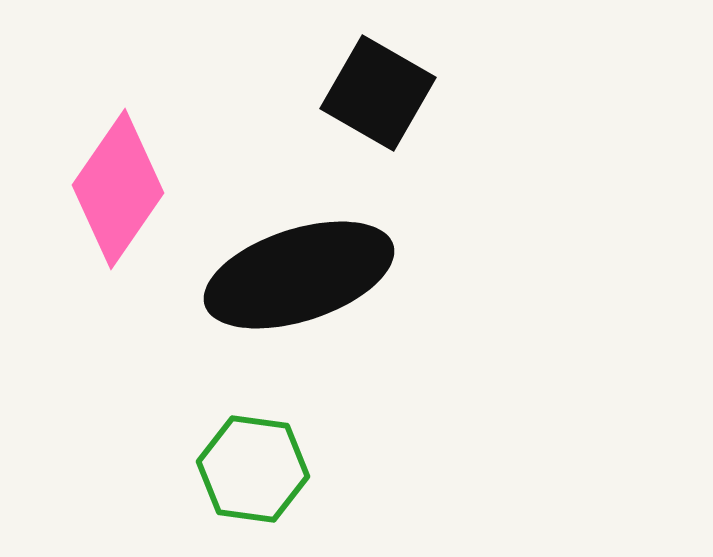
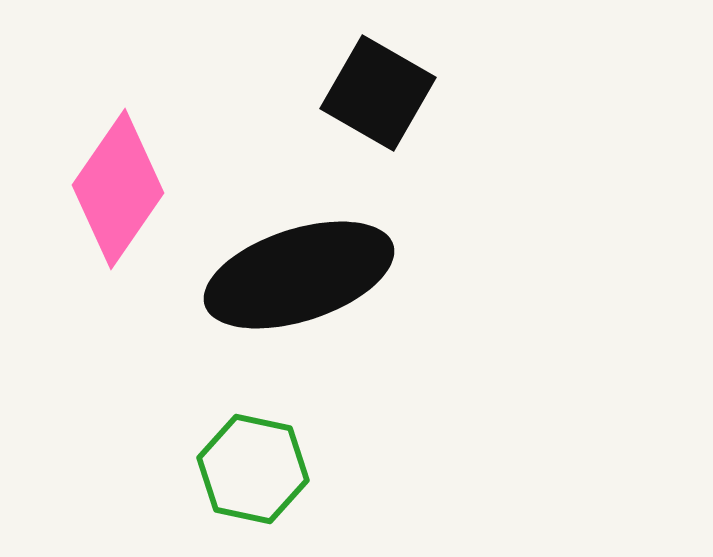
green hexagon: rotated 4 degrees clockwise
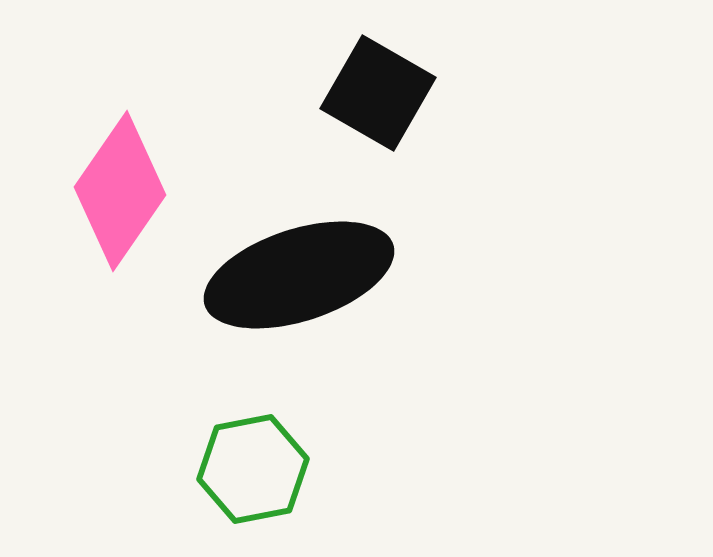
pink diamond: moved 2 px right, 2 px down
green hexagon: rotated 23 degrees counterclockwise
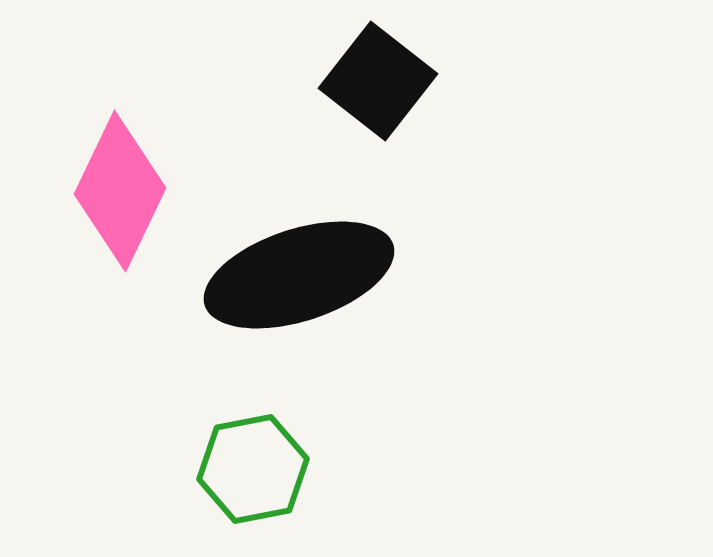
black square: moved 12 px up; rotated 8 degrees clockwise
pink diamond: rotated 9 degrees counterclockwise
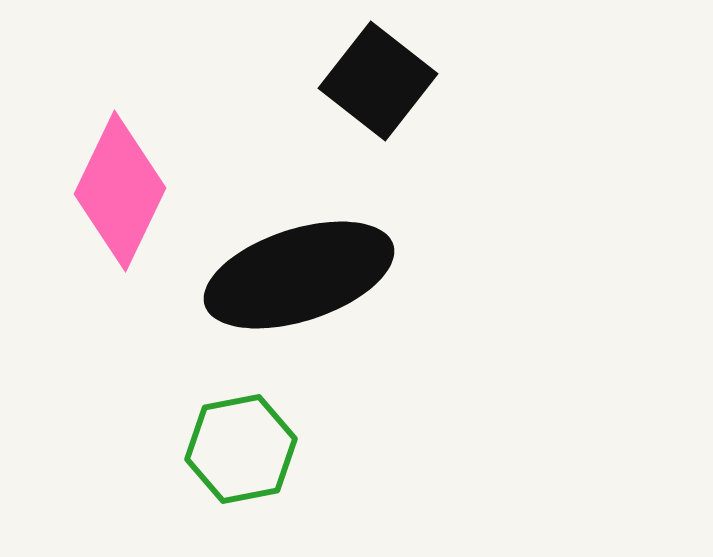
green hexagon: moved 12 px left, 20 px up
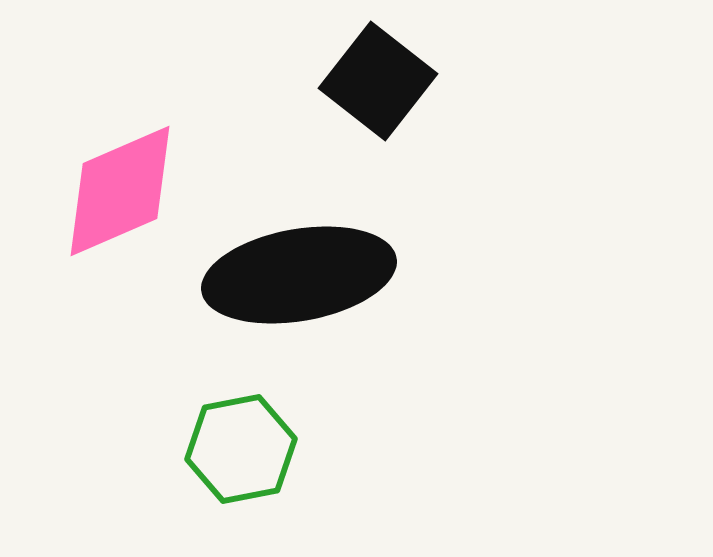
pink diamond: rotated 41 degrees clockwise
black ellipse: rotated 8 degrees clockwise
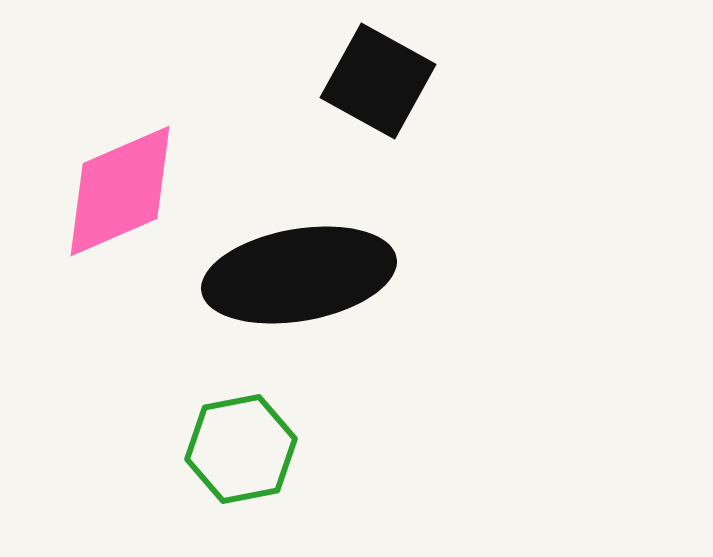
black square: rotated 9 degrees counterclockwise
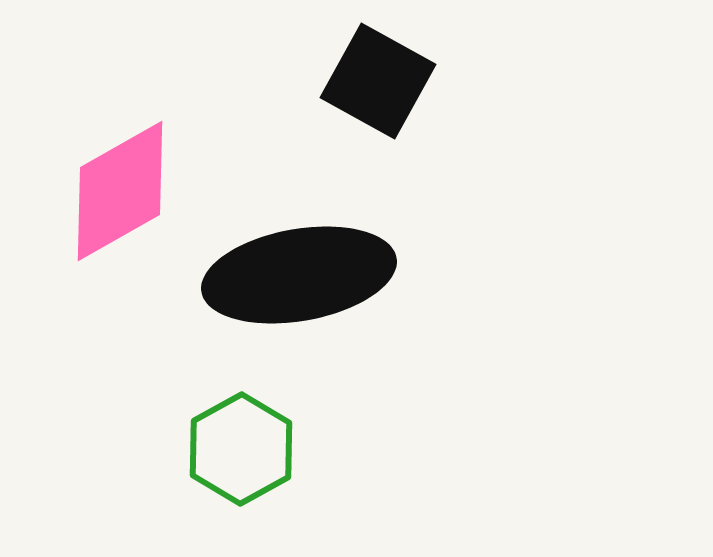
pink diamond: rotated 6 degrees counterclockwise
green hexagon: rotated 18 degrees counterclockwise
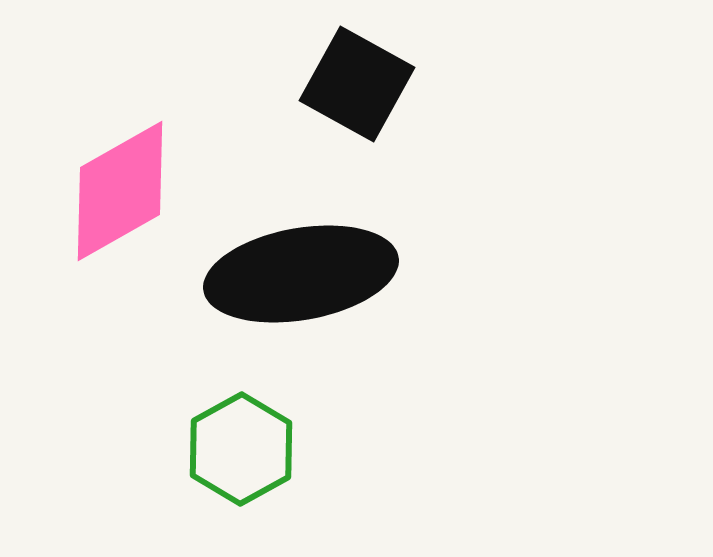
black square: moved 21 px left, 3 px down
black ellipse: moved 2 px right, 1 px up
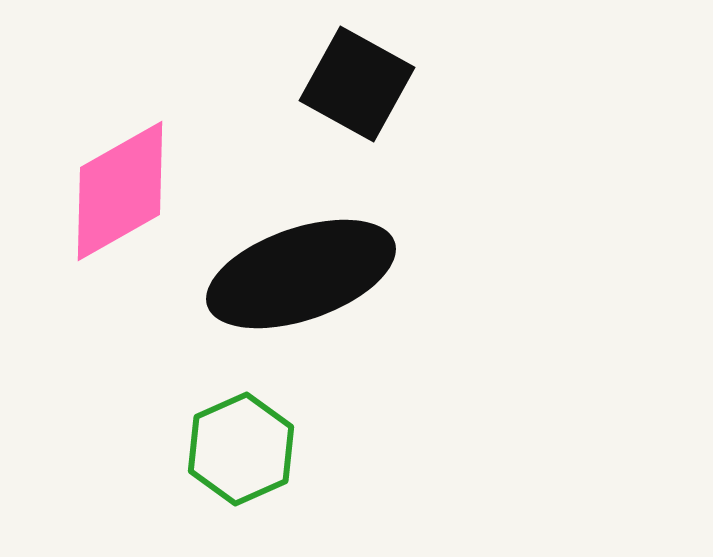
black ellipse: rotated 9 degrees counterclockwise
green hexagon: rotated 5 degrees clockwise
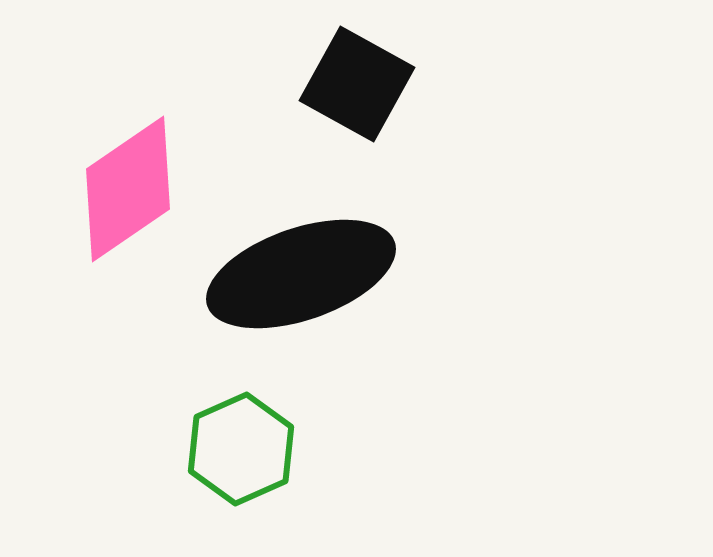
pink diamond: moved 8 px right, 2 px up; rotated 5 degrees counterclockwise
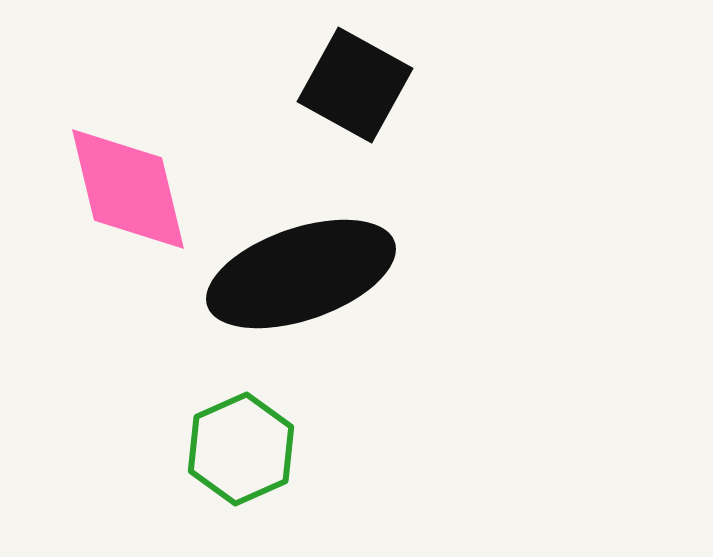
black square: moved 2 px left, 1 px down
pink diamond: rotated 69 degrees counterclockwise
